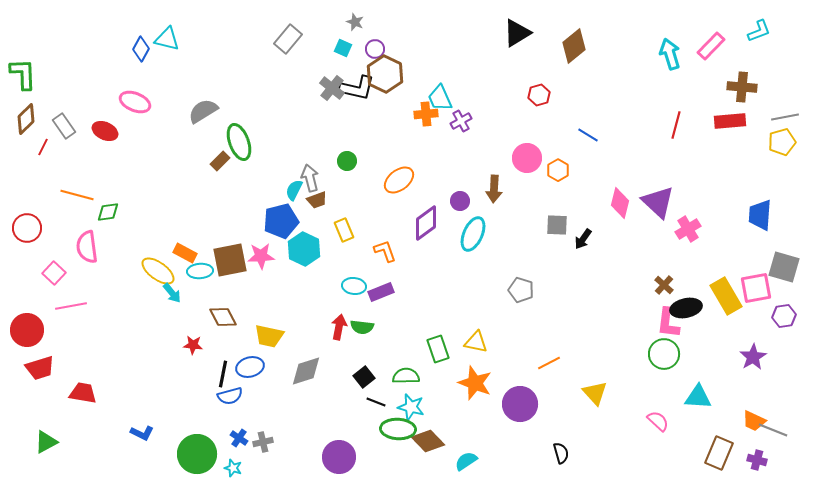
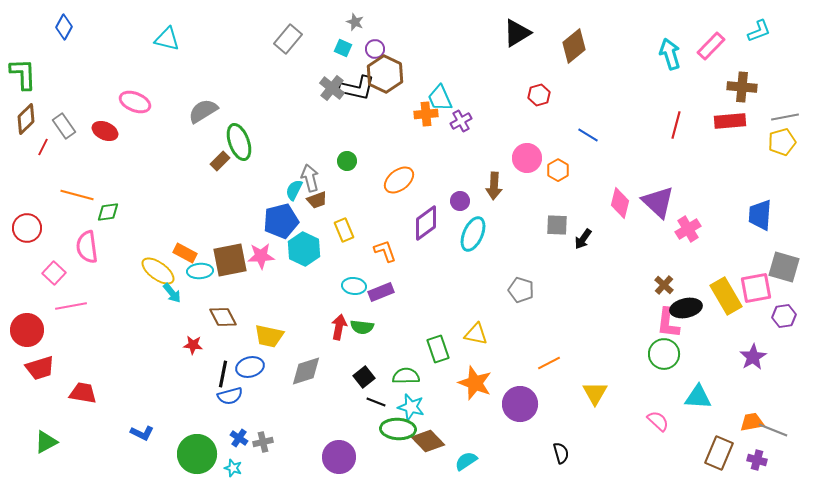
blue diamond at (141, 49): moved 77 px left, 22 px up
brown arrow at (494, 189): moved 3 px up
yellow triangle at (476, 342): moved 8 px up
yellow triangle at (595, 393): rotated 12 degrees clockwise
orange trapezoid at (754, 421): moved 2 px left, 1 px down; rotated 145 degrees clockwise
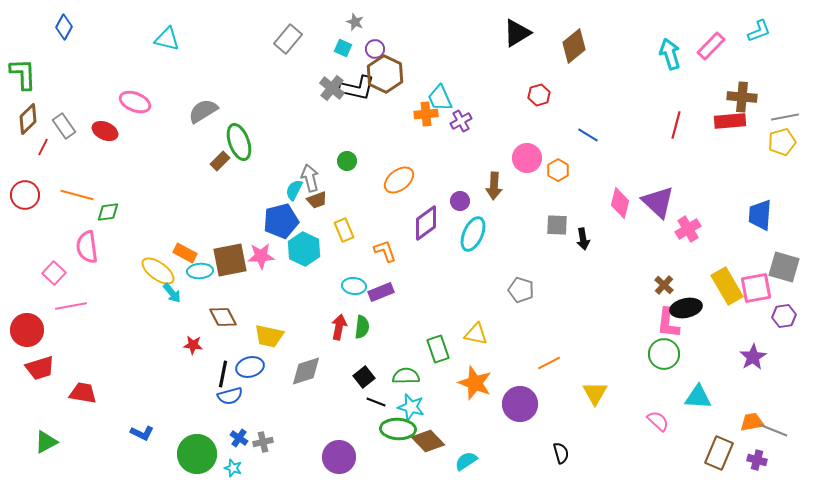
brown cross at (742, 87): moved 10 px down
brown diamond at (26, 119): moved 2 px right
red circle at (27, 228): moved 2 px left, 33 px up
black arrow at (583, 239): rotated 45 degrees counterclockwise
yellow rectangle at (726, 296): moved 1 px right, 10 px up
green semicircle at (362, 327): rotated 90 degrees counterclockwise
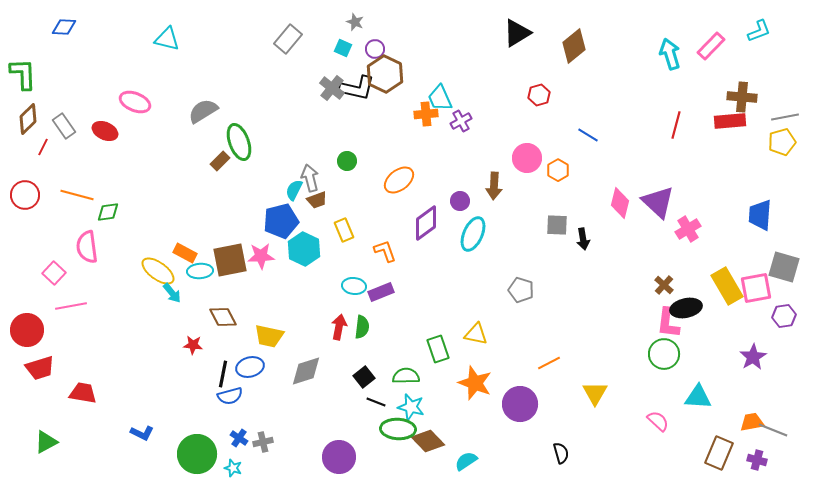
blue diamond at (64, 27): rotated 65 degrees clockwise
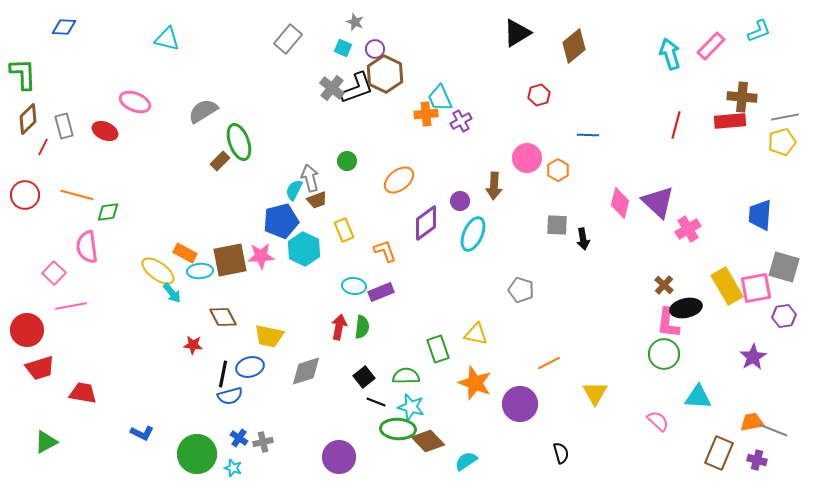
black L-shape at (357, 88): rotated 33 degrees counterclockwise
gray rectangle at (64, 126): rotated 20 degrees clockwise
blue line at (588, 135): rotated 30 degrees counterclockwise
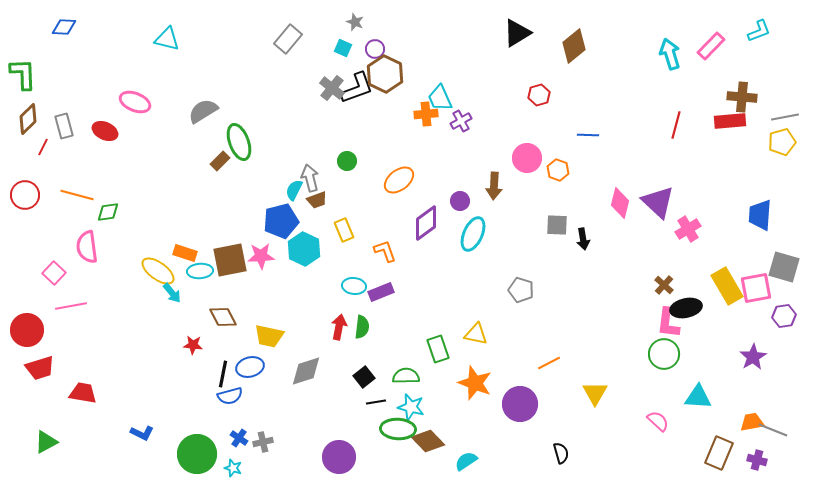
orange hexagon at (558, 170): rotated 10 degrees counterclockwise
orange rectangle at (185, 253): rotated 10 degrees counterclockwise
black line at (376, 402): rotated 30 degrees counterclockwise
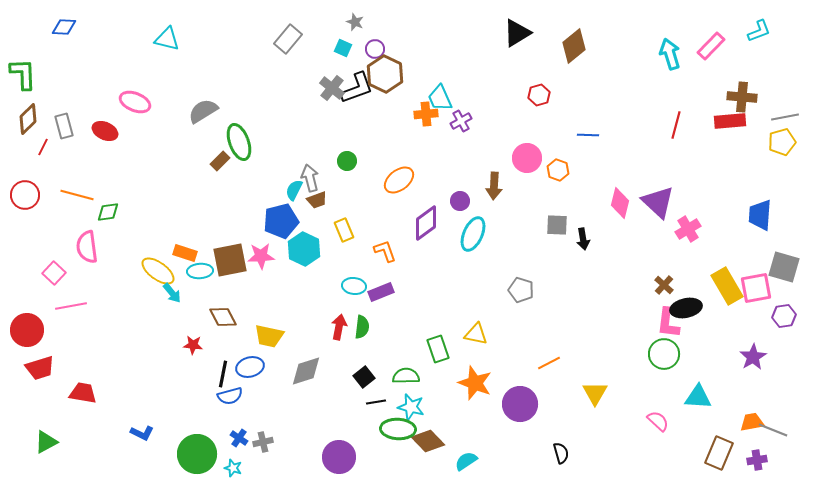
purple cross at (757, 460): rotated 24 degrees counterclockwise
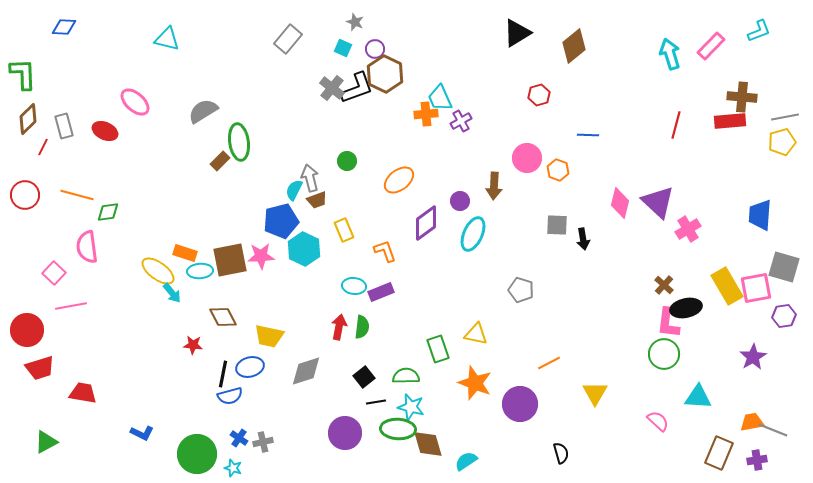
pink ellipse at (135, 102): rotated 20 degrees clockwise
green ellipse at (239, 142): rotated 12 degrees clockwise
brown diamond at (428, 441): moved 3 px down; rotated 28 degrees clockwise
purple circle at (339, 457): moved 6 px right, 24 px up
